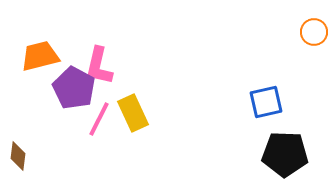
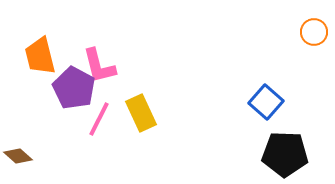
orange trapezoid: rotated 90 degrees counterclockwise
pink L-shape: rotated 27 degrees counterclockwise
blue square: rotated 36 degrees counterclockwise
yellow rectangle: moved 8 px right
brown diamond: rotated 56 degrees counterclockwise
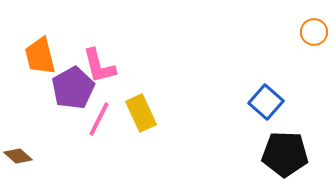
purple pentagon: moved 1 px left; rotated 15 degrees clockwise
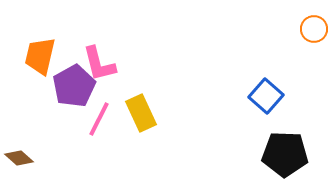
orange circle: moved 3 px up
orange trapezoid: rotated 27 degrees clockwise
pink L-shape: moved 2 px up
purple pentagon: moved 1 px right, 2 px up
blue square: moved 6 px up
brown diamond: moved 1 px right, 2 px down
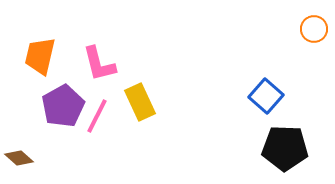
purple pentagon: moved 11 px left, 20 px down
yellow rectangle: moved 1 px left, 11 px up
pink line: moved 2 px left, 3 px up
black pentagon: moved 6 px up
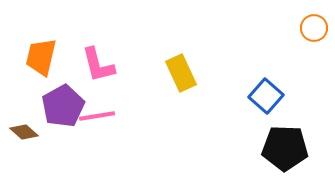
orange circle: moved 1 px up
orange trapezoid: moved 1 px right, 1 px down
pink L-shape: moved 1 px left, 1 px down
yellow rectangle: moved 41 px right, 29 px up
pink line: rotated 54 degrees clockwise
brown diamond: moved 5 px right, 26 px up
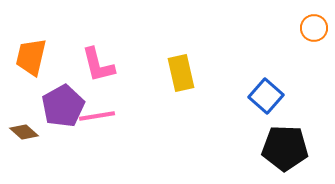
orange trapezoid: moved 10 px left
yellow rectangle: rotated 12 degrees clockwise
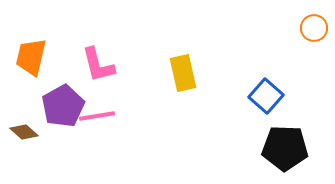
yellow rectangle: moved 2 px right
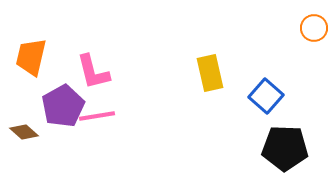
pink L-shape: moved 5 px left, 7 px down
yellow rectangle: moved 27 px right
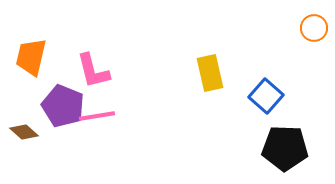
pink L-shape: moved 1 px up
purple pentagon: rotated 21 degrees counterclockwise
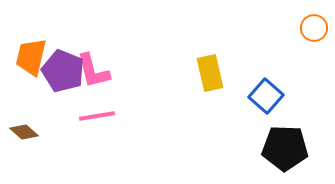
purple pentagon: moved 35 px up
